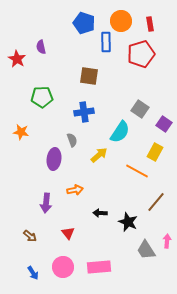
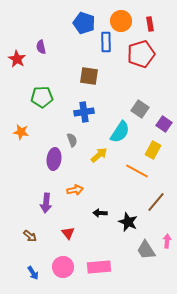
yellow rectangle: moved 2 px left, 2 px up
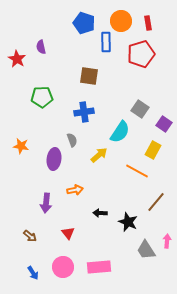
red rectangle: moved 2 px left, 1 px up
orange star: moved 14 px down
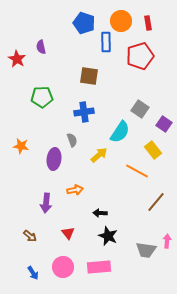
red pentagon: moved 1 px left, 2 px down
yellow rectangle: rotated 66 degrees counterclockwise
black star: moved 20 px left, 14 px down
gray trapezoid: rotated 50 degrees counterclockwise
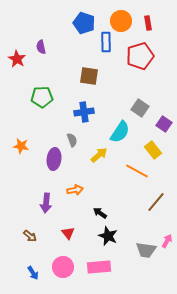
gray square: moved 1 px up
black arrow: rotated 32 degrees clockwise
pink arrow: rotated 24 degrees clockwise
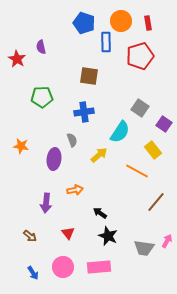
gray trapezoid: moved 2 px left, 2 px up
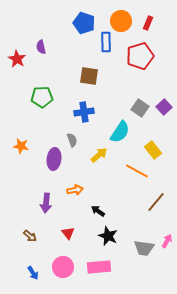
red rectangle: rotated 32 degrees clockwise
purple square: moved 17 px up; rotated 14 degrees clockwise
black arrow: moved 2 px left, 2 px up
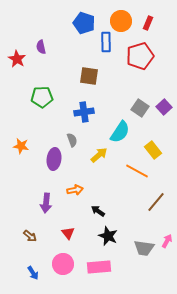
pink circle: moved 3 px up
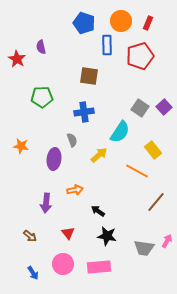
blue rectangle: moved 1 px right, 3 px down
black star: moved 1 px left; rotated 12 degrees counterclockwise
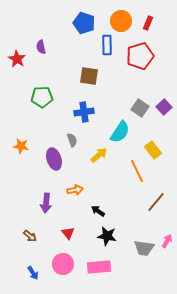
purple ellipse: rotated 25 degrees counterclockwise
orange line: rotated 35 degrees clockwise
